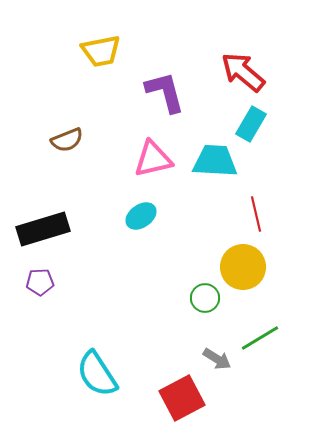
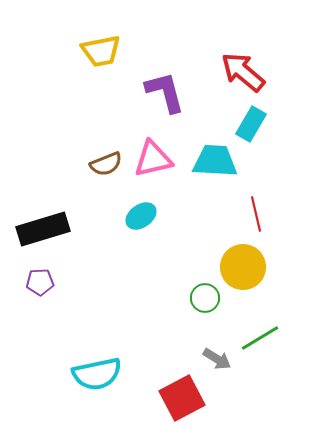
brown semicircle: moved 39 px right, 24 px down
cyan semicircle: rotated 69 degrees counterclockwise
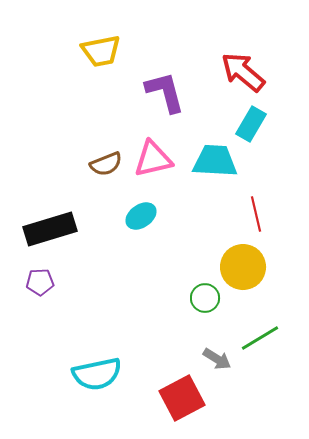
black rectangle: moved 7 px right
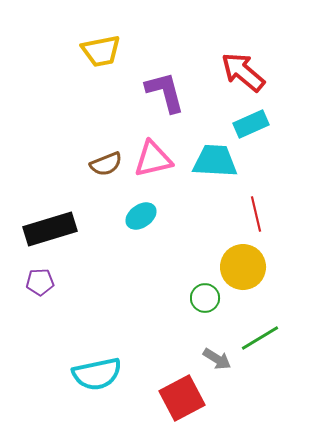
cyan rectangle: rotated 36 degrees clockwise
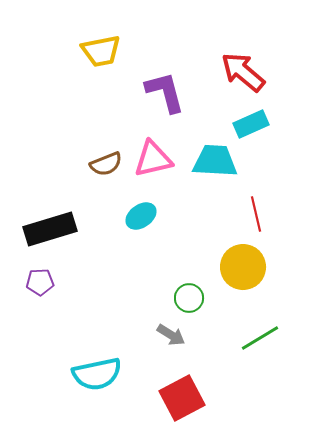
green circle: moved 16 px left
gray arrow: moved 46 px left, 24 px up
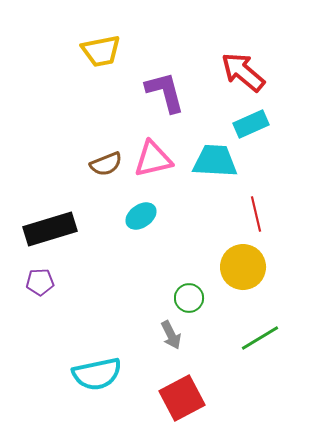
gray arrow: rotated 32 degrees clockwise
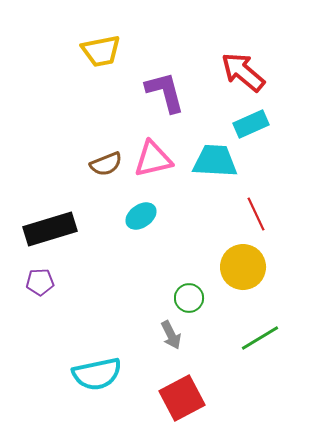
red line: rotated 12 degrees counterclockwise
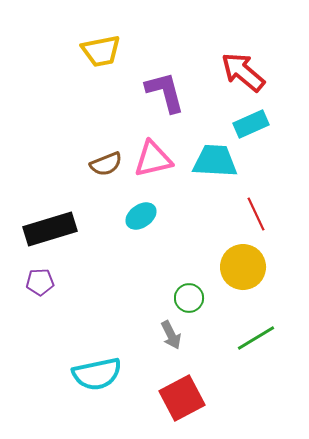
green line: moved 4 px left
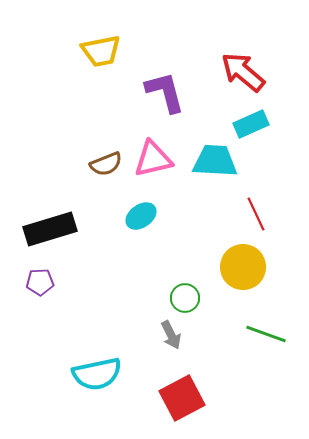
green circle: moved 4 px left
green line: moved 10 px right, 4 px up; rotated 51 degrees clockwise
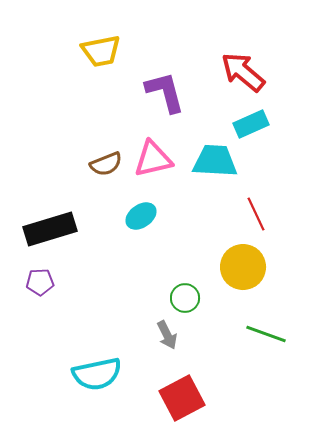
gray arrow: moved 4 px left
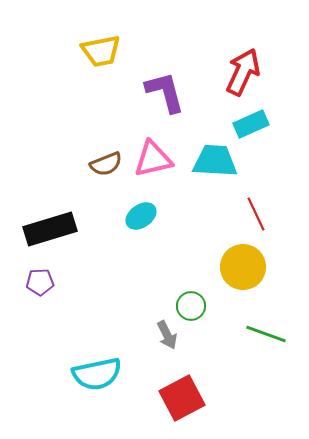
red arrow: rotated 75 degrees clockwise
green circle: moved 6 px right, 8 px down
